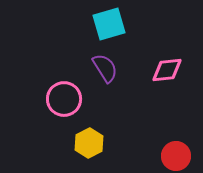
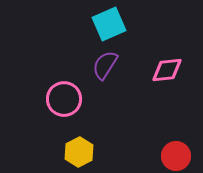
cyan square: rotated 8 degrees counterclockwise
purple semicircle: moved 3 px up; rotated 116 degrees counterclockwise
yellow hexagon: moved 10 px left, 9 px down
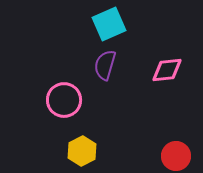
purple semicircle: rotated 16 degrees counterclockwise
pink circle: moved 1 px down
yellow hexagon: moved 3 px right, 1 px up
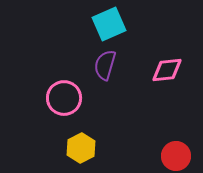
pink circle: moved 2 px up
yellow hexagon: moved 1 px left, 3 px up
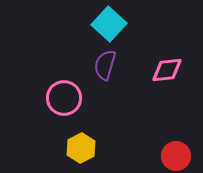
cyan square: rotated 24 degrees counterclockwise
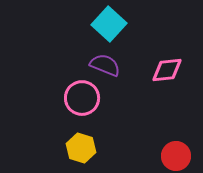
purple semicircle: rotated 96 degrees clockwise
pink circle: moved 18 px right
yellow hexagon: rotated 16 degrees counterclockwise
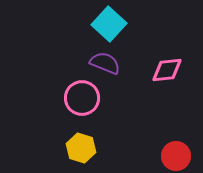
purple semicircle: moved 2 px up
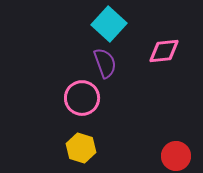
purple semicircle: rotated 48 degrees clockwise
pink diamond: moved 3 px left, 19 px up
